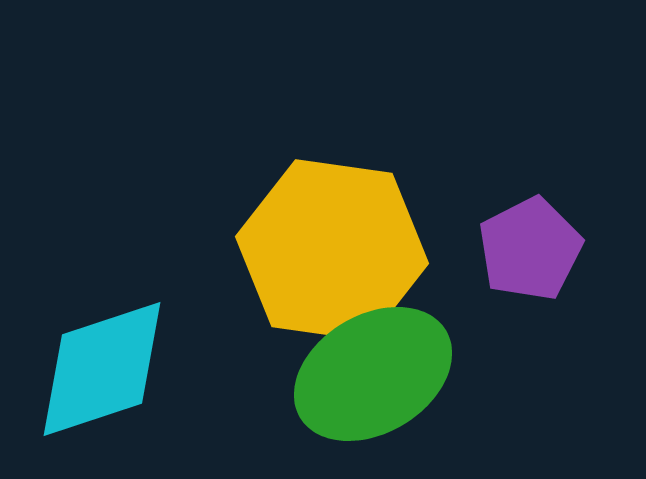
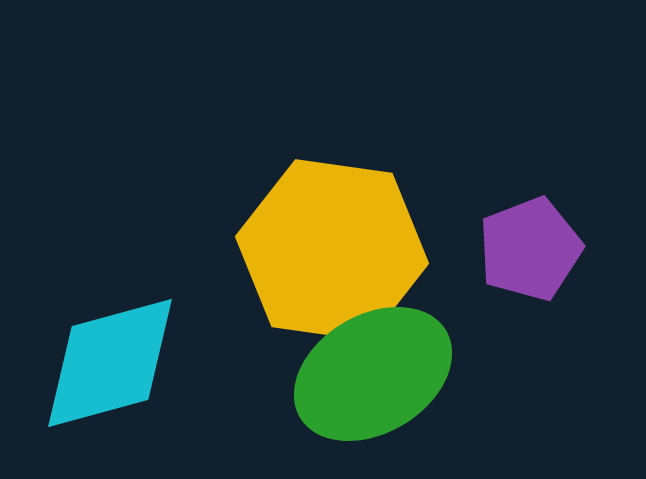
purple pentagon: rotated 6 degrees clockwise
cyan diamond: moved 8 px right, 6 px up; rotated 3 degrees clockwise
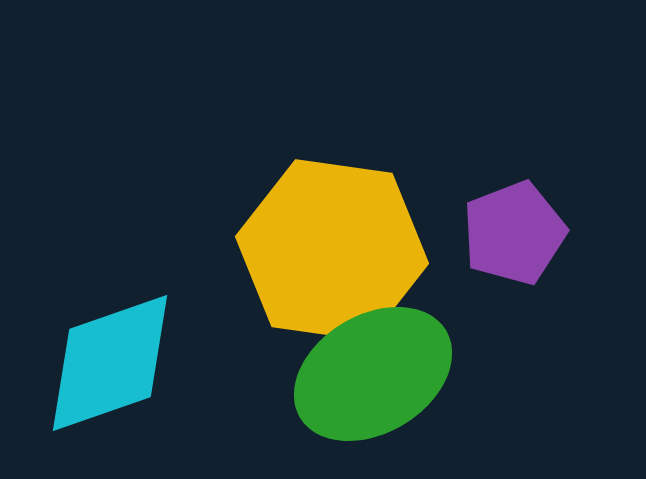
purple pentagon: moved 16 px left, 16 px up
cyan diamond: rotated 4 degrees counterclockwise
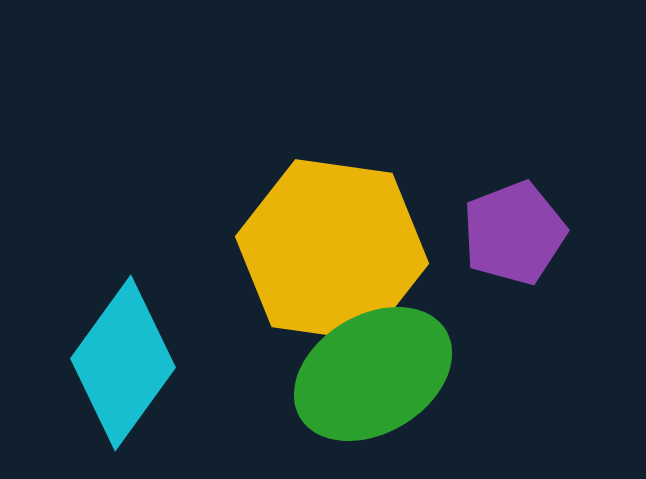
cyan diamond: moved 13 px right; rotated 35 degrees counterclockwise
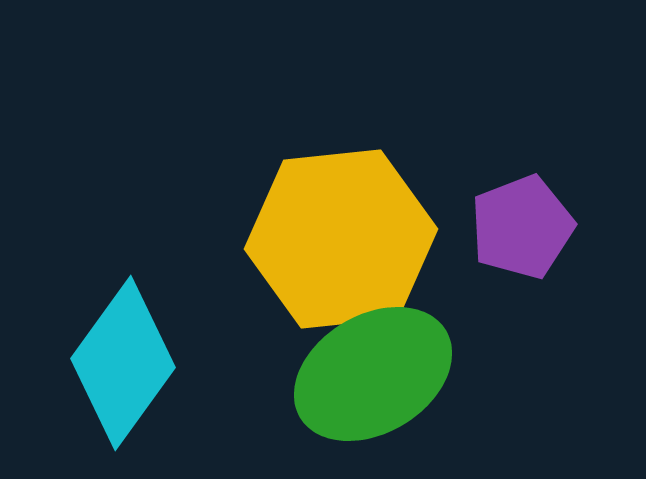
purple pentagon: moved 8 px right, 6 px up
yellow hexagon: moved 9 px right, 11 px up; rotated 14 degrees counterclockwise
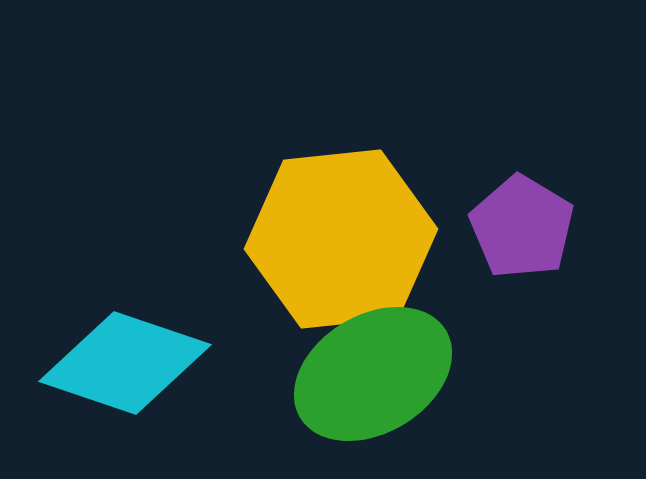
purple pentagon: rotated 20 degrees counterclockwise
cyan diamond: moved 2 px right; rotated 73 degrees clockwise
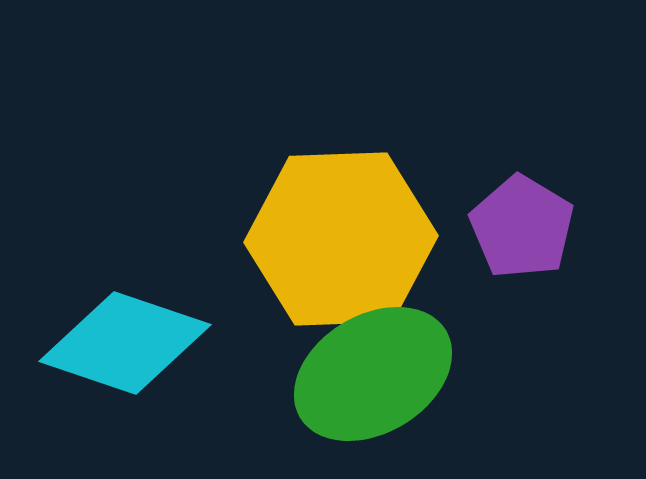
yellow hexagon: rotated 4 degrees clockwise
cyan diamond: moved 20 px up
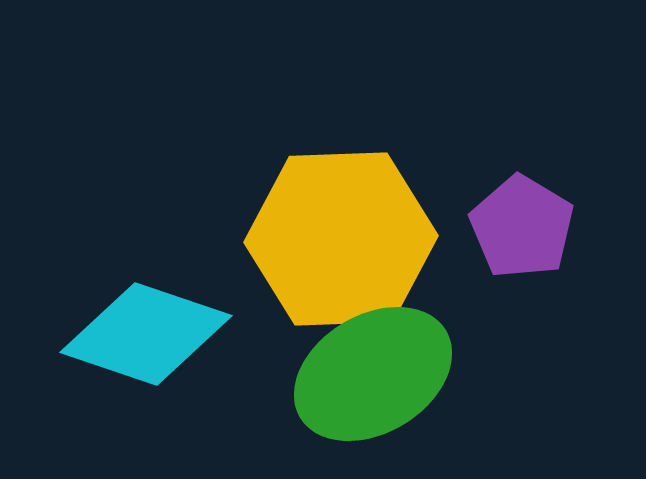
cyan diamond: moved 21 px right, 9 px up
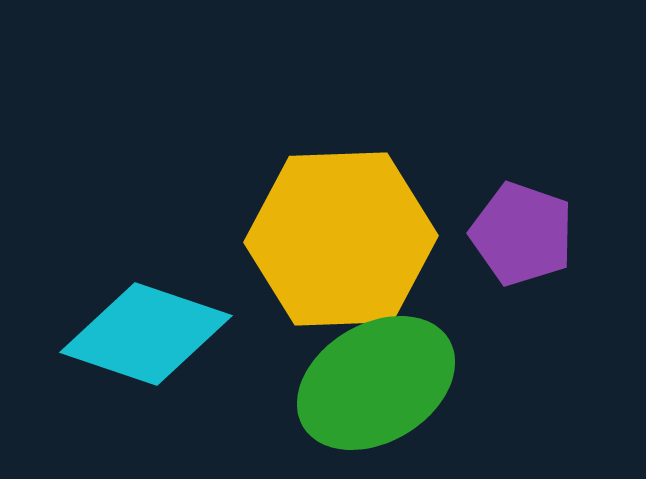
purple pentagon: moved 7 px down; rotated 12 degrees counterclockwise
green ellipse: moved 3 px right, 9 px down
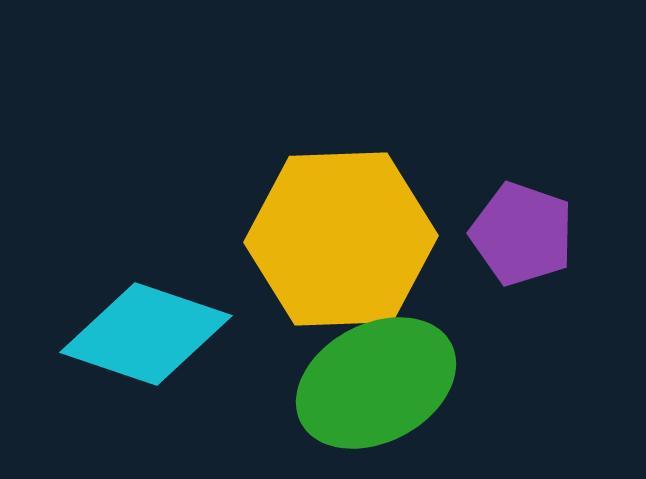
green ellipse: rotated 3 degrees clockwise
